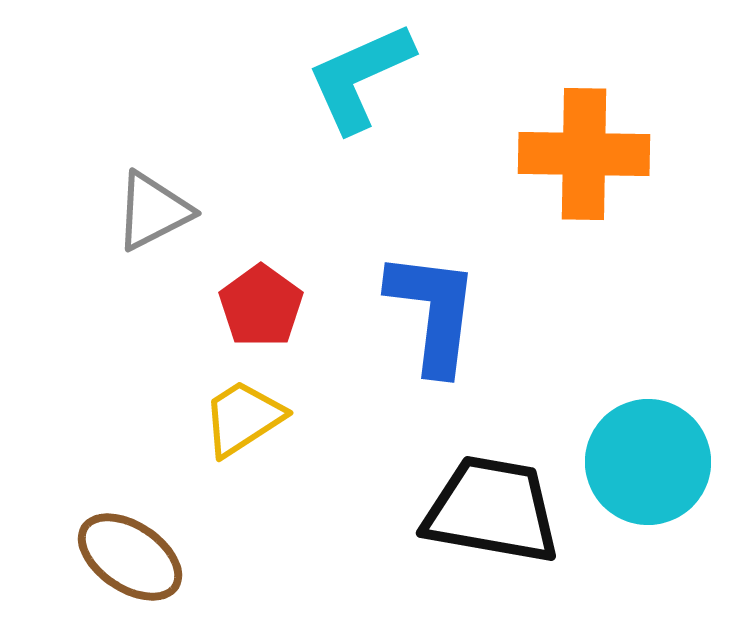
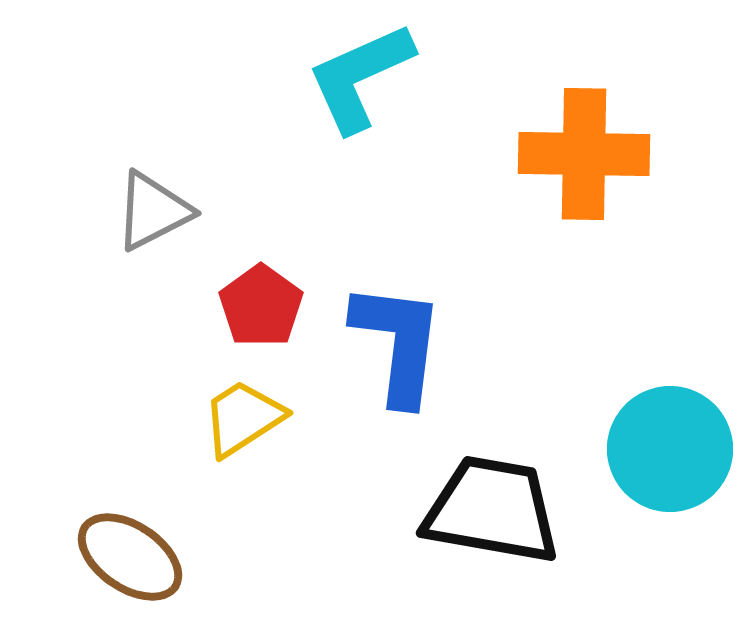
blue L-shape: moved 35 px left, 31 px down
cyan circle: moved 22 px right, 13 px up
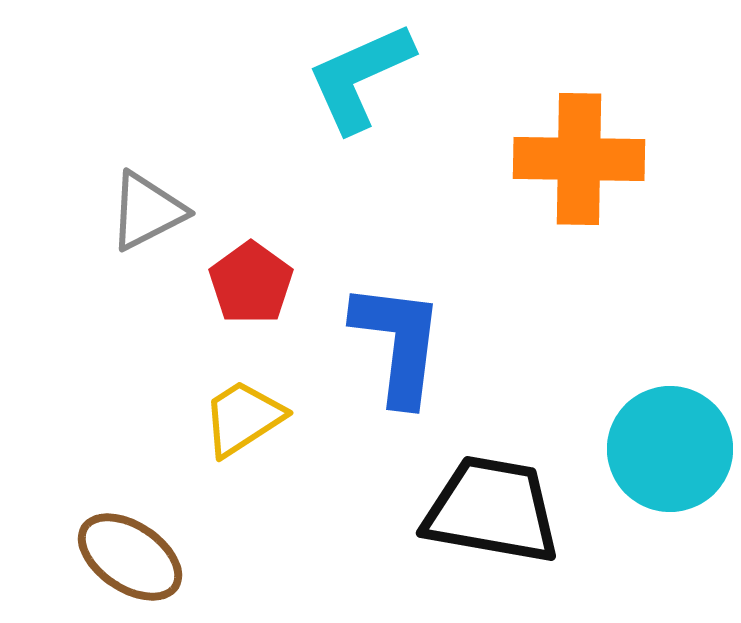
orange cross: moved 5 px left, 5 px down
gray triangle: moved 6 px left
red pentagon: moved 10 px left, 23 px up
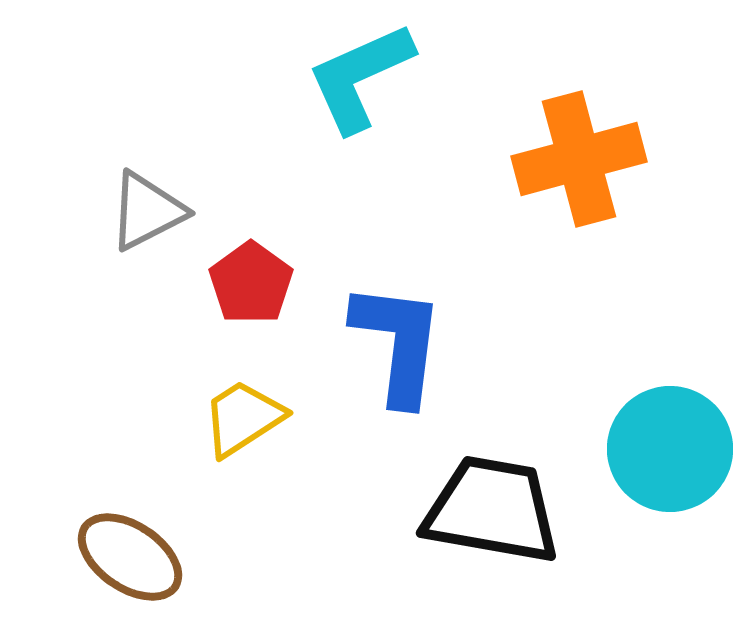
orange cross: rotated 16 degrees counterclockwise
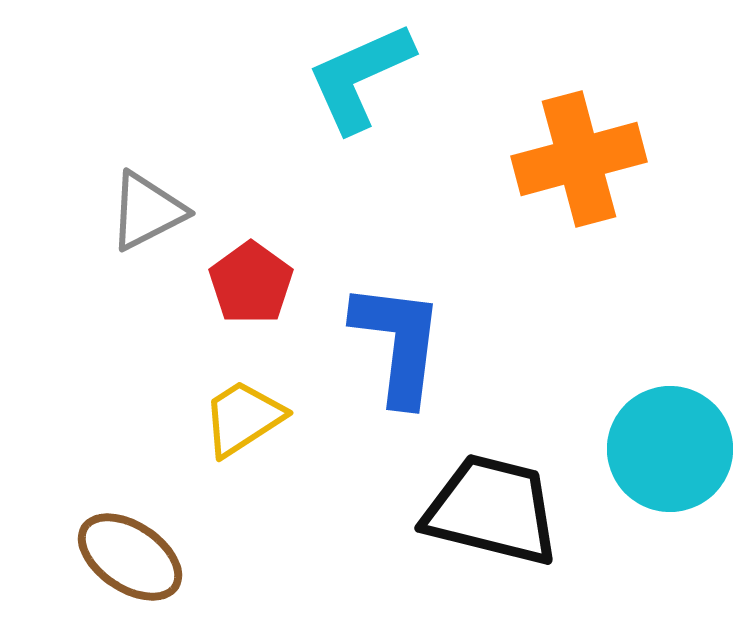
black trapezoid: rotated 4 degrees clockwise
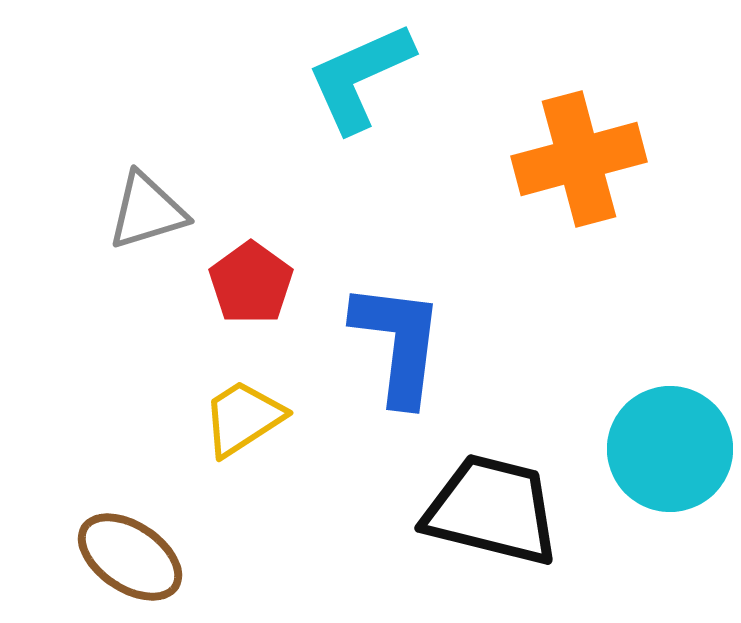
gray triangle: rotated 10 degrees clockwise
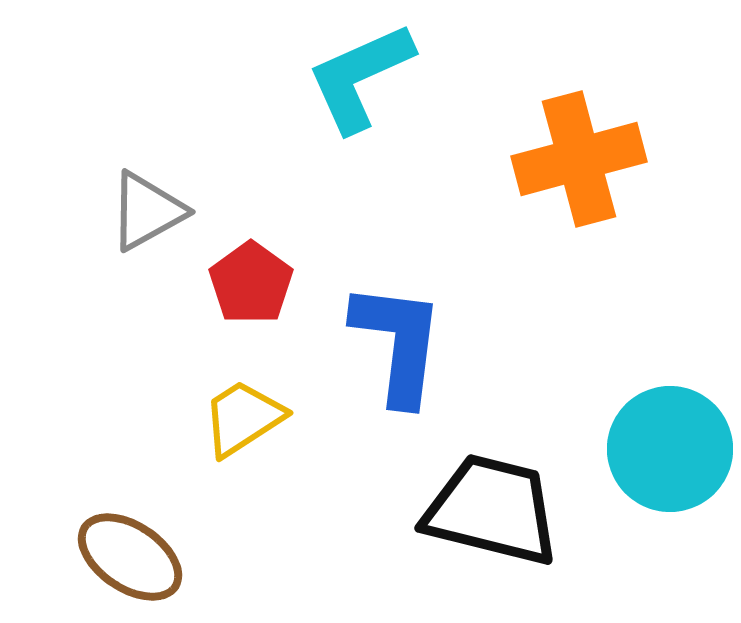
gray triangle: rotated 12 degrees counterclockwise
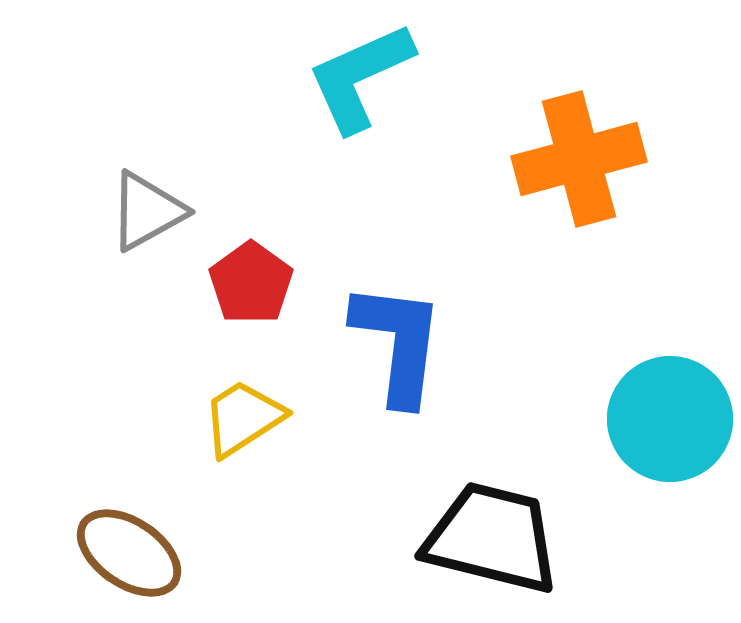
cyan circle: moved 30 px up
black trapezoid: moved 28 px down
brown ellipse: moved 1 px left, 4 px up
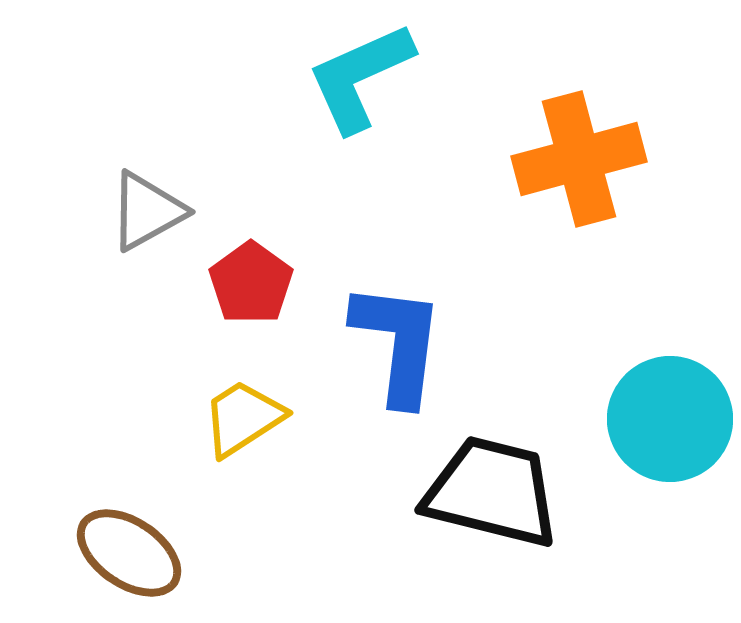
black trapezoid: moved 46 px up
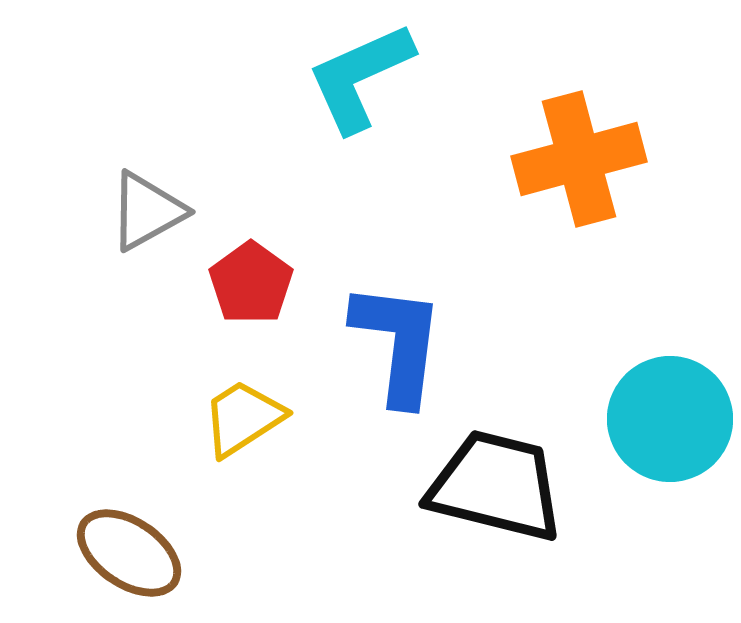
black trapezoid: moved 4 px right, 6 px up
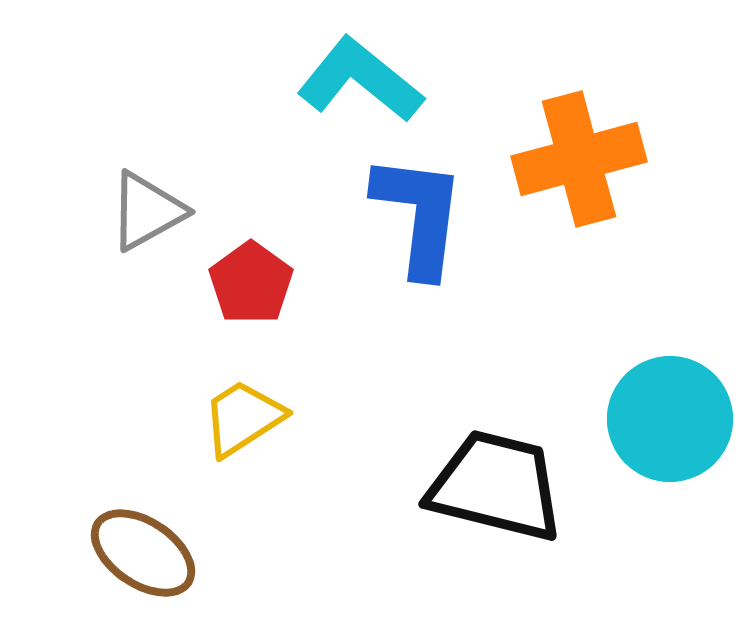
cyan L-shape: moved 3 px down; rotated 63 degrees clockwise
blue L-shape: moved 21 px right, 128 px up
brown ellipse: moved 14 px right
